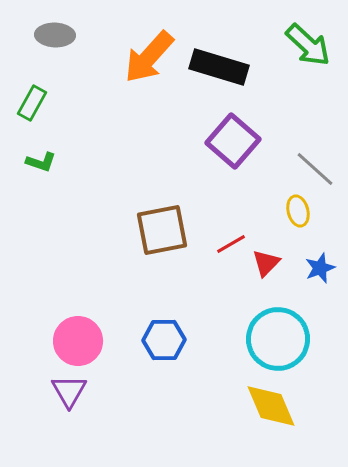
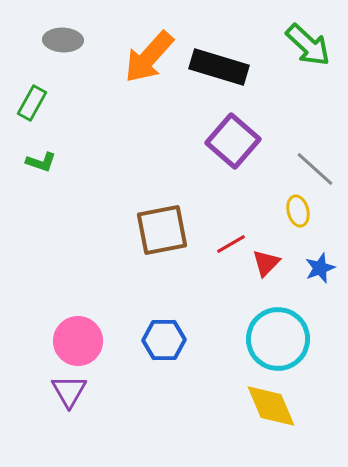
gray ellipse: moved 8 px right, 5 px down
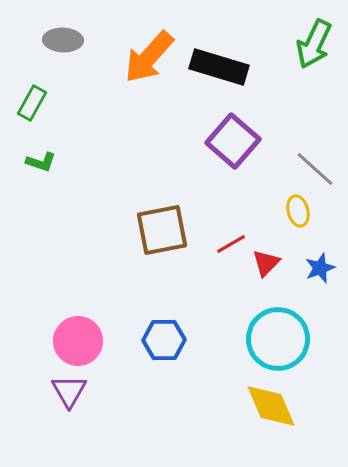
green arrow: moved 6 px right, 1 px up; rotated 72 degrees clockwise
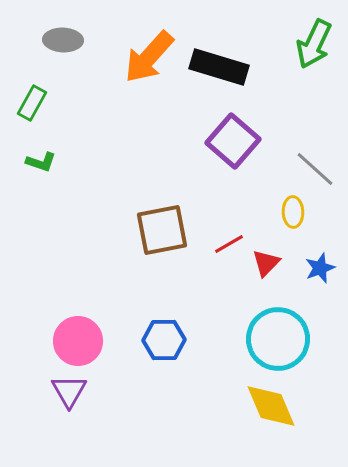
yellow ellipse: moved 5 px left, 1 px down; rotated 12 degrees clockwise
red line: moved 2 px left
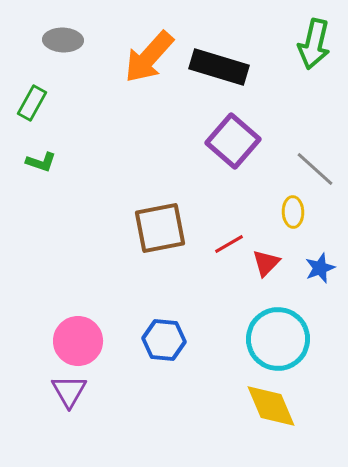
green arrow: rotated 12 degrees counterclockwise
brown square: moved 2 px left, 2 px up
blue hexagon: rotated 6 degrees clockwise
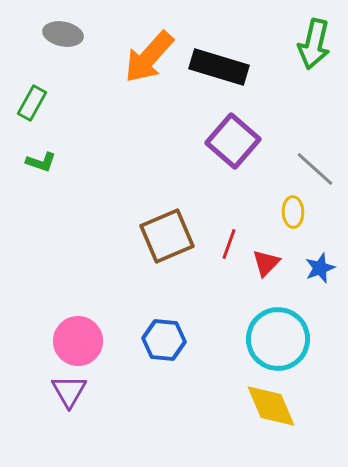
gray ellipse: moved 6 px up; rotated 9 degrees clockwise
brown square: moved 7 px right, 8 px down; rotated 12 degrees counterclockwise
red line: rotated 40 degrees counterclockwise
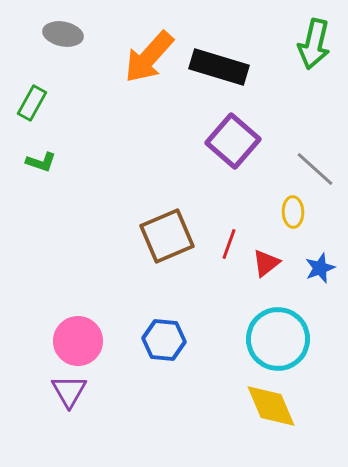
red triangle: rotated 8 degrees clockwise
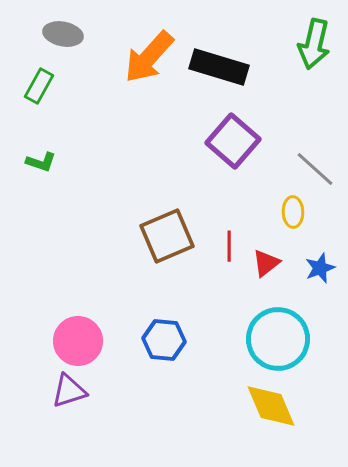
green rectangle: moved 7 px right, 17 px up
red line: moved 2 px down; rotated 20 degrees counterclockwise
purple triangle: rotated 42 degrees clockwise
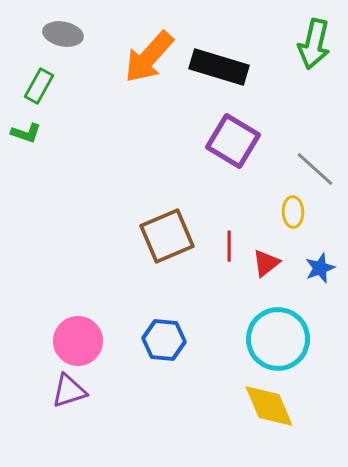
purple square: rotated 10 degrees counterclockwise
green L-shape: moved 15 px left, 29 px up
yellow diamond: moved 2 px left
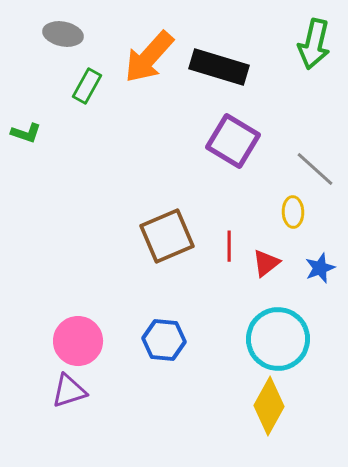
green rectangle: moved 48 px right
yellow diamond: rotated 52 degrees clockwise
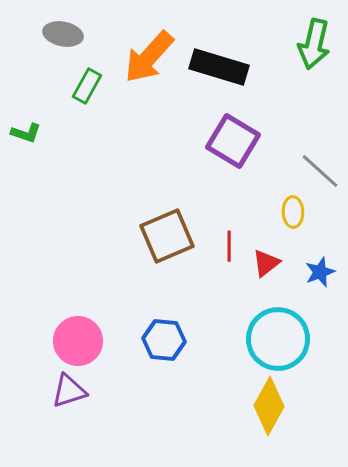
gray line: moved 5 px right, 2 px down
blue star: moved 4 px down
